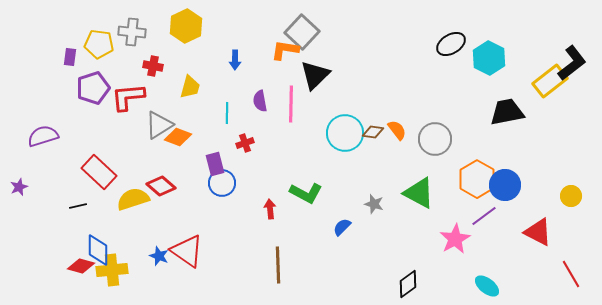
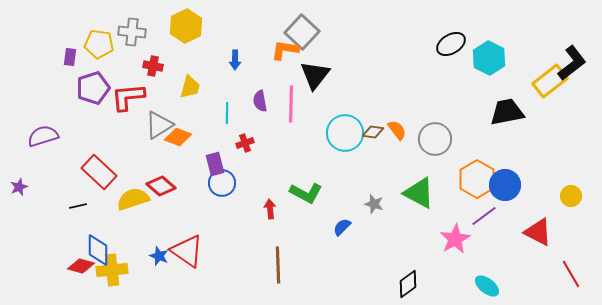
black triangle at (315, 75): rotated 8 degrees counterclockwise
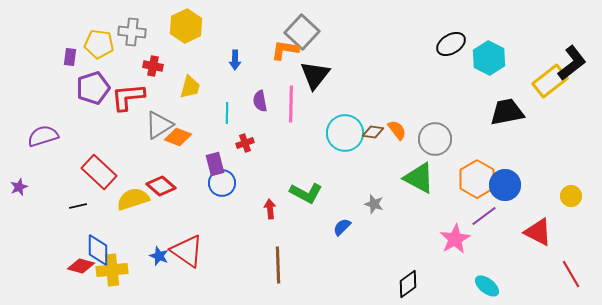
green triangle at (419, 193): moved 15 px up
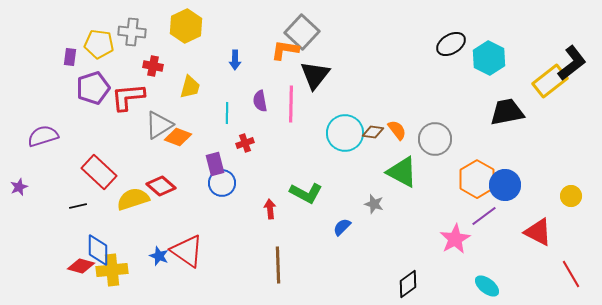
green triangle at (419, 178): moved 17 px left, 6 px up
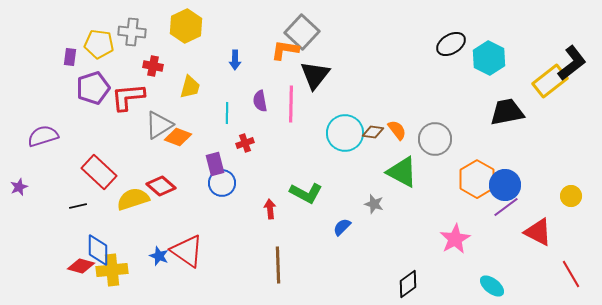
purple line at (484, 216): moved 22 px right, 9 px up
cyan ellipse at (487, 286): moved 5 px right
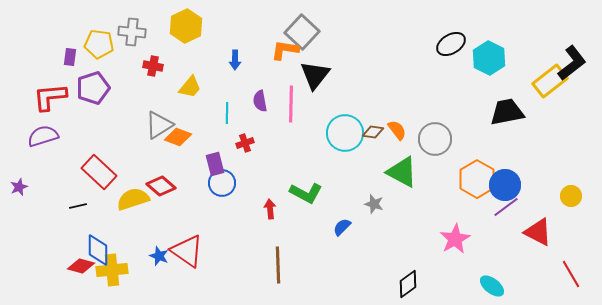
yellow trapezoid at (190, 87): rotated 25 degrees clockwise
red L-shape at (128, 97): moved 78 px left
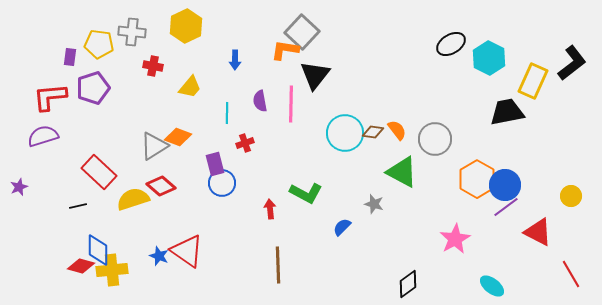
yellow rectangle at (550, 81): moved 17 px left; rotated 28 degrees counterclockwise
gray triangle at (159, 125): moved 5 px left, 21 px down
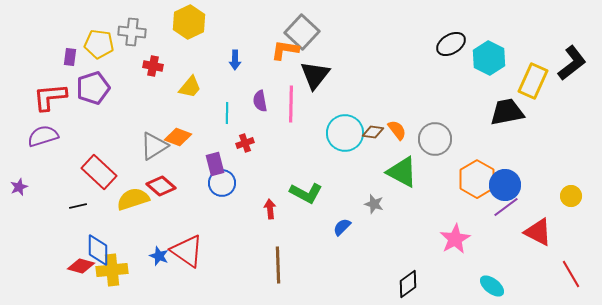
yellow hexagon at (186, 26): moved 3 px right, 4 px up
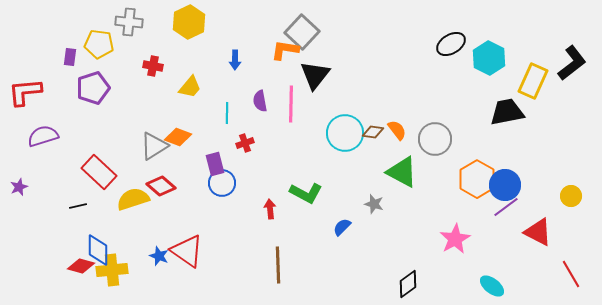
gray cross at (132, 32): moved 3 px left, 10 px up
red L-shape at (50, 97): moved 25 px left, 5 px up
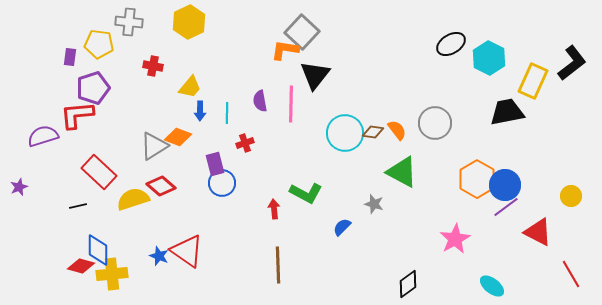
blue arrow at (235, 60): moved 35 px left, 51 px down
red L-shape at (25, 92): moved 52 px right, 23 px down
gray circle at (435, 139): moved 16 px up
red arrow at (270, 209): moved 4 px right
yellow cross at (112, 270): moved 4 px down
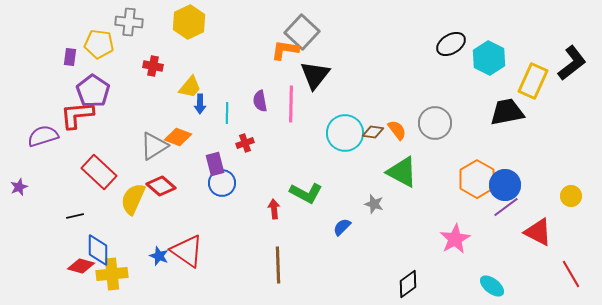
purple pentagon at (93, 88): moved 3 px down; rotated 20 degrees counterclockwise
blue arrow at (200, 111): moved 7 px up
yellow semicircle at (133, 199): rotated 48 degrees counterclockwise
black line at (78, 206): moved 3 px left, 10 px down
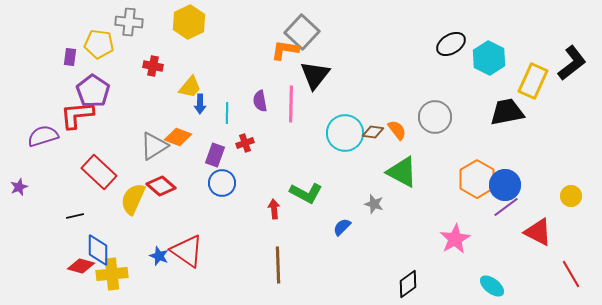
gray circle at (435, 123): moved 6 px up
purple rectangle at (215, 164): moved 9 px up; rotated 35 degrees clockwise
